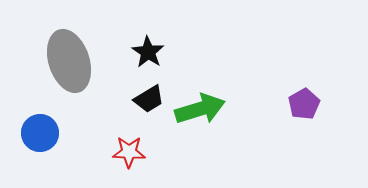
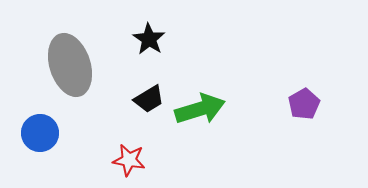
black star: moved 1 px right, 13 px up
gray ellipse: moved 1 px right, 4 px down
red star: moved 8 px down; rotated 8 degrees clockwise
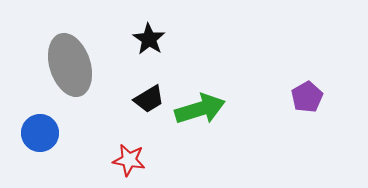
purple pentagon: moved 3 px right, 7 px up
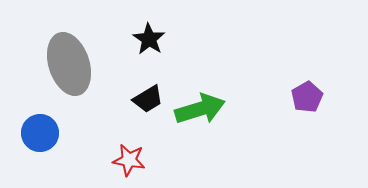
gray ellipse: moved 1 px left, 1 px up
black trapezoid: moved 1 px left
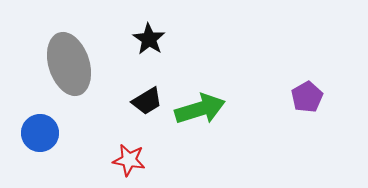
black trapezoid: moved 1 px left, 2 px down
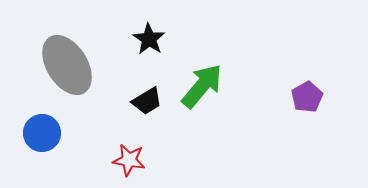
gray ellipse: moved 2 px left, 1 px down; rotated 14 degrees counterclockwise
green arrow: moved 2 px right, 23 px up; rotated 33 degrees counterclockwise
blue circle: moved 2 px right
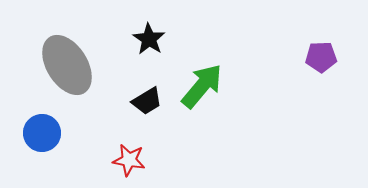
purple pentagon: moved 14 px right, 40 px up; rotated 28 degrees clockwise
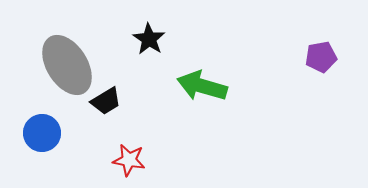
purple pentagon: rotated 8 degrees counterclockwise
green arrow: rotated 114 degrees counterclockwise
black trapezoid: moved 41 px left
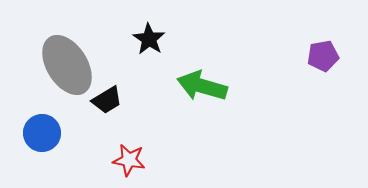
purple pentagon: moved 2 px right, 1 px up
black trapezoid: moved 1 px right, 1 px up
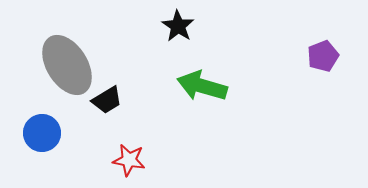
black star: moved 29 px right, 13 px up
purple pentagon: rotated 12 degrees counterclockwise
